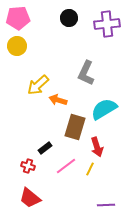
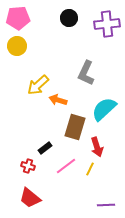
cyan semicircle: rotated 12 degrees counterclockwise
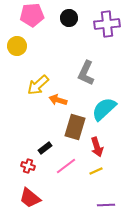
pink pentagon: moved 14 px right, 3 px up
yellow line: moved 6 px right, 2 px down; rotated 40 degrees clockwise
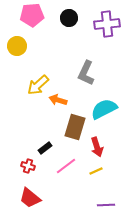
cyan semicircle: rotated 16 degrees clockwise
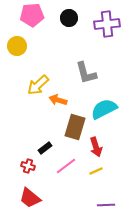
gray L-shape: rotated 40 degrees counterclockwise
red arrow: moved 1 px left
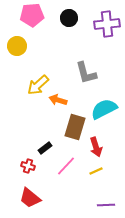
pink line: rotated 10 degrees counterclockwise
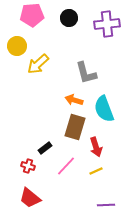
yellow arrow: moved 21 px up
orange arrow: moved 16 px right
cyan semicircle: rotated 84 degrees counterclockwise
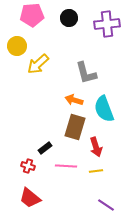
pink line: rotated 50 degrees clockwise
yellow line: rotated 16 degrees clockwise
purple line: rotated 36 degrees clockwise
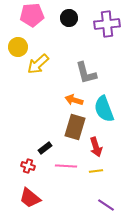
yellow circle: moved 1 px right, 1 px down
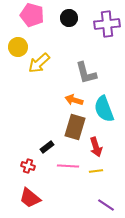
pink pentagon: rotated 20 degrees clockwise
yellow arrow: moved 1 px right, 1 px up
black rectangle: moved 2 px right, 1 px up
pink line: moved 2 px right
